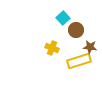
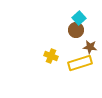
cyan square: moved 16 px right
yellow cross: moved 1 px left, 8 px down
yellow rectangle: moved 1 px right, 2 px down
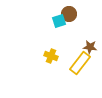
cyan square: moved 20 px left, 3 px down; rotated 24 degrees clockwise
brown circle: moved 7 px left, 16 px up
yellow rectangle: rotated 35 degrees counterclockwise
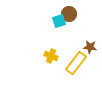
yellow rectangle: moved 4 px left
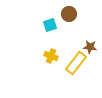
cyan square: moved 9 px left, 4 px down
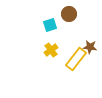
yellow cross: moved 6 px up; rotated 32 degrees clockwise
yellow rectangle: moved 4 px up
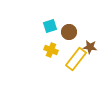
brown circle: moved 18 px down
cyan square: moved 1 px down
yellow cross: rotated 32 degrees counterclockwise
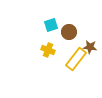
cyan square: moved 1 px right, 1 px up
yellow cross: moved 3 px left
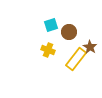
brown star: rotated 24 degrees clockwise
